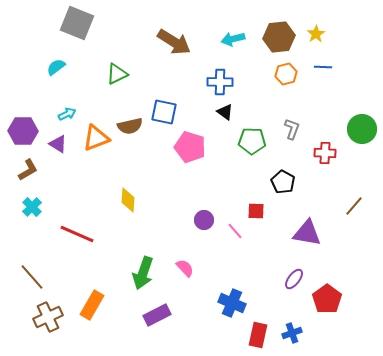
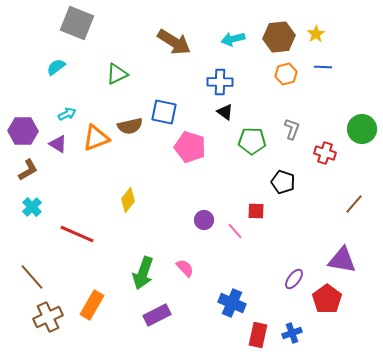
red cross at (325, 153): rotated 15 degrees clockwise
black pentagon at (283, 182): rotated 10 degrees counterclockwise
yellow diamond at (128, 200): rotated 35 degrees clockwise
brown line at (354, 206): moved 2 px up
purple triangle at (307, 233): moved 35 px right, 27 px down
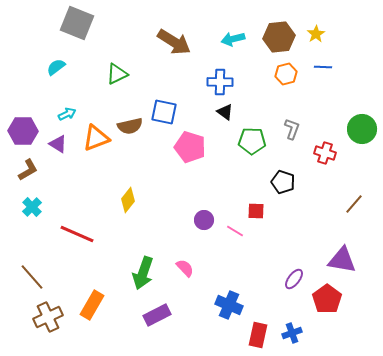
pink line at (235, 231): rotated 18 degrees counterclockwise
blue cross at (232, 303): moved 3 px left, 2 px down
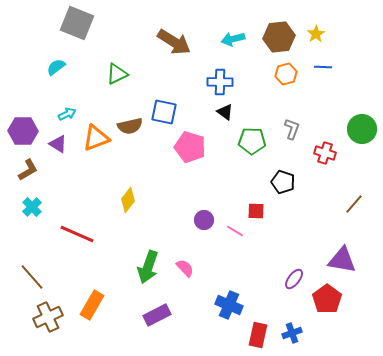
green arrow at (143, 273): moved 5 px right, 6 px up
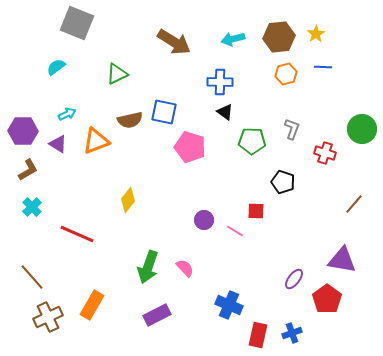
brown semicircle at (130, 126): moved 6 px up
orange triangle at (96, 138): moved 3 px down
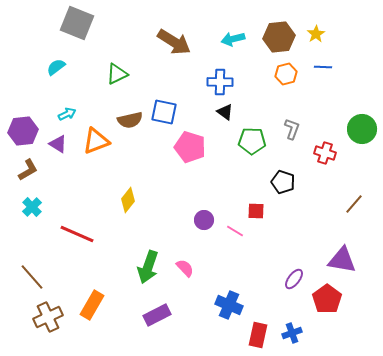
purple hexagon at (23, 131): rotated 8 degrees counterclockwise
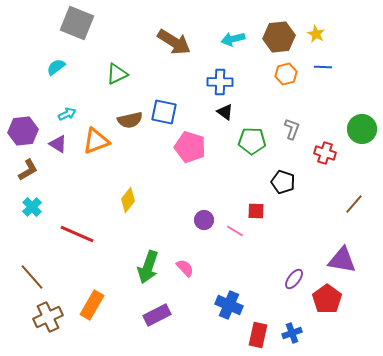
yellow star at (316, 34): rotated 12 degrees counterclockwise
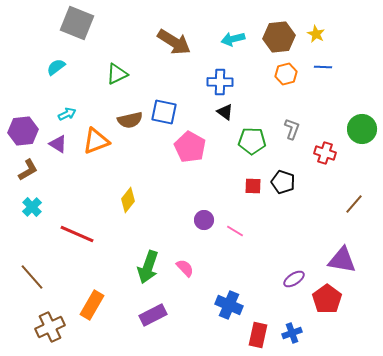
pink pentagon at (190, 147): rotated 12 degrees clockwise
red square at (256, 211): moved 3 px left, 25 px up
purple ellipse at (294, 279): rotated 20 degrees clockwise
purple rectangle at (157, 315): moved 4 px left
brown cross at (48, 317): moved 2 px right, 10 px down
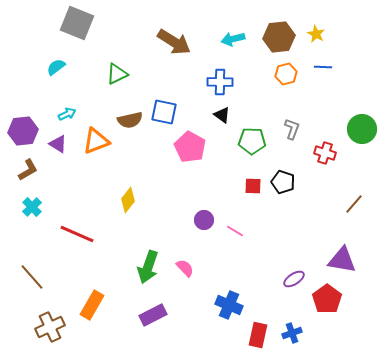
black triangle at (225, 112): moved 3 px left, 3 px down
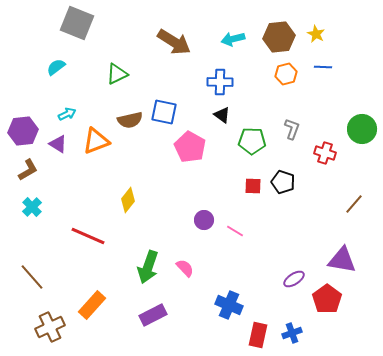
red line at (77, 234): moved 11 px right, 2 px down
orange rectangle at (92, 305): rotated 12 degrees clockwise
